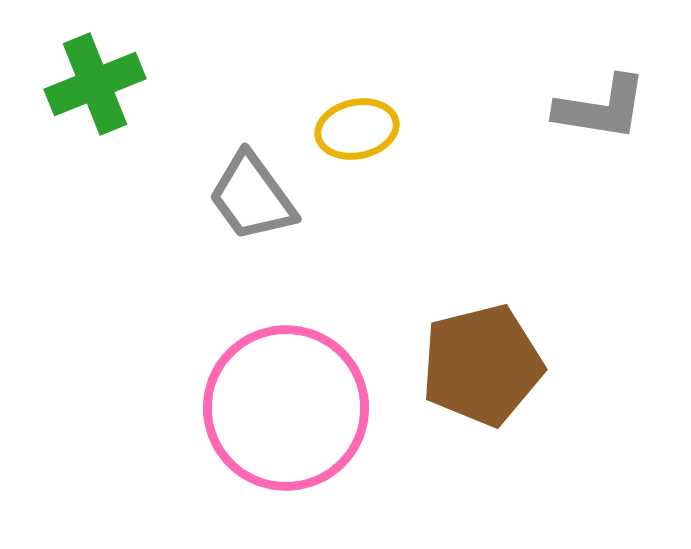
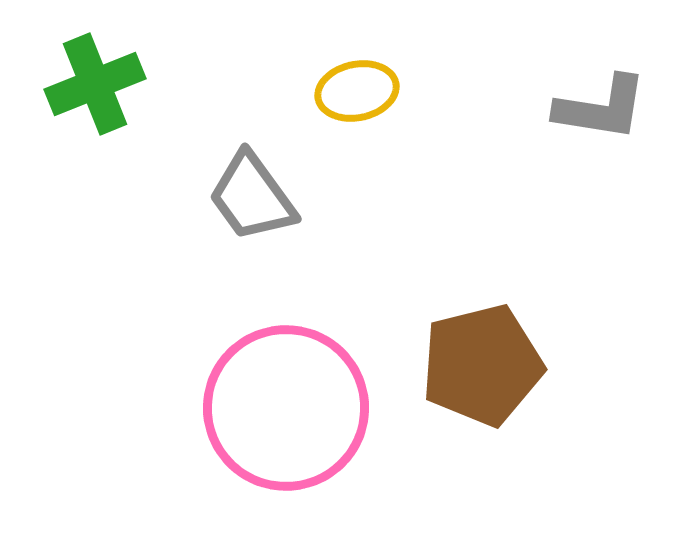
yellow ellipse: moved 38 px up
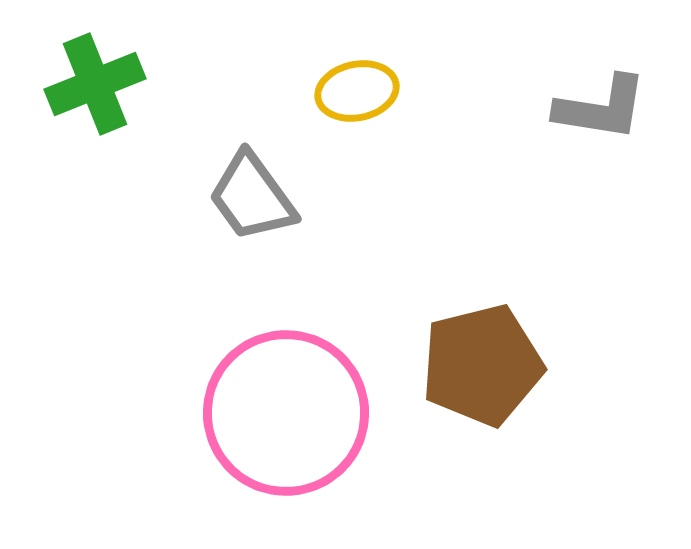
pink circle: moved 5 px down
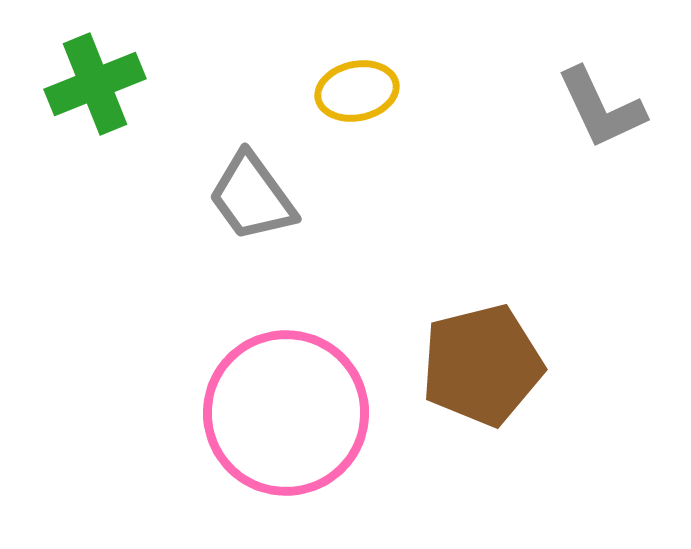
gray L-shape: rotated 56 degrees clockwise
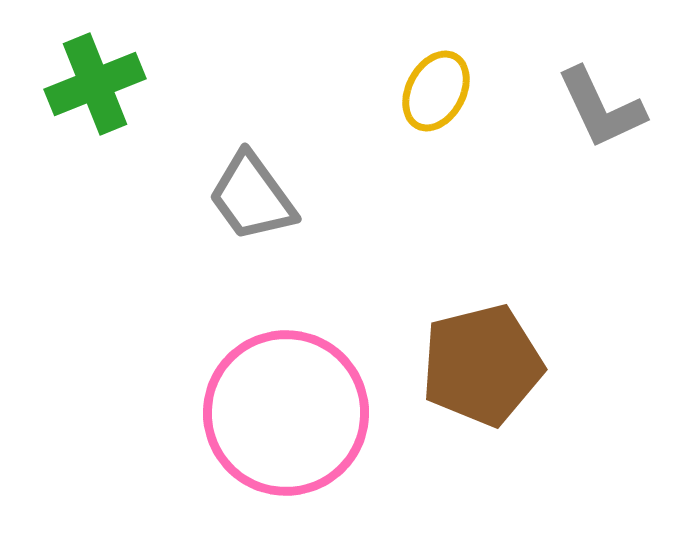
yellow ellipse: moved 79 px right; rotated 50 degrees counterclockwise
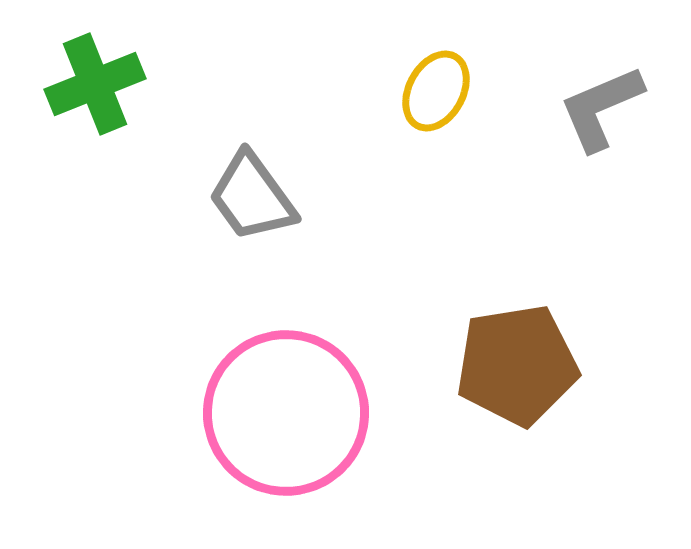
gray L-shape: rotated 92 degrees clockwise
brown pentagon: moved 35 px right; rotated 5 degrees clockwise
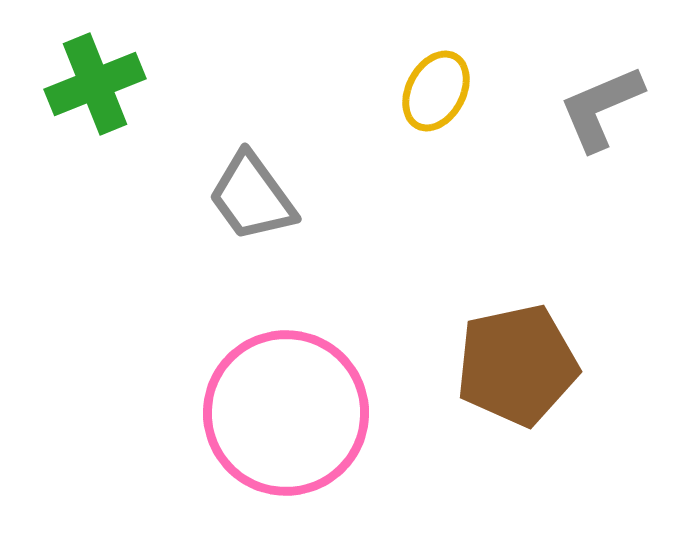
brown pentagon: rotated 3 degrees counterclockwise
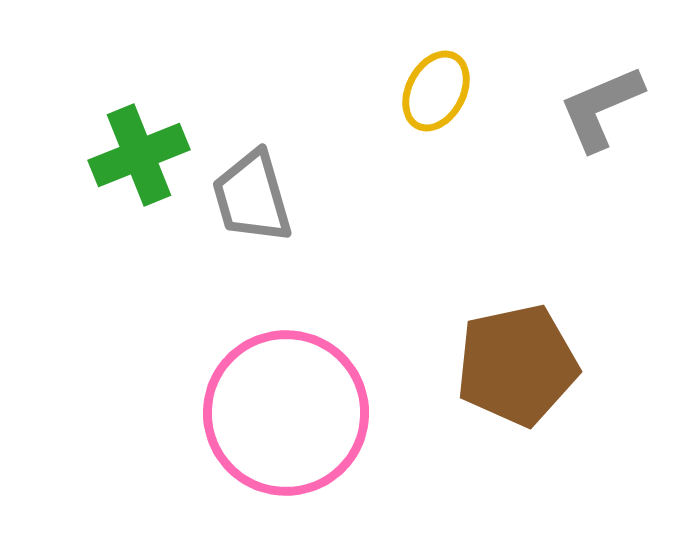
green cross: moved 44 px right, 71 px down
gray trapezoid: rotated 20 degrees clockwise
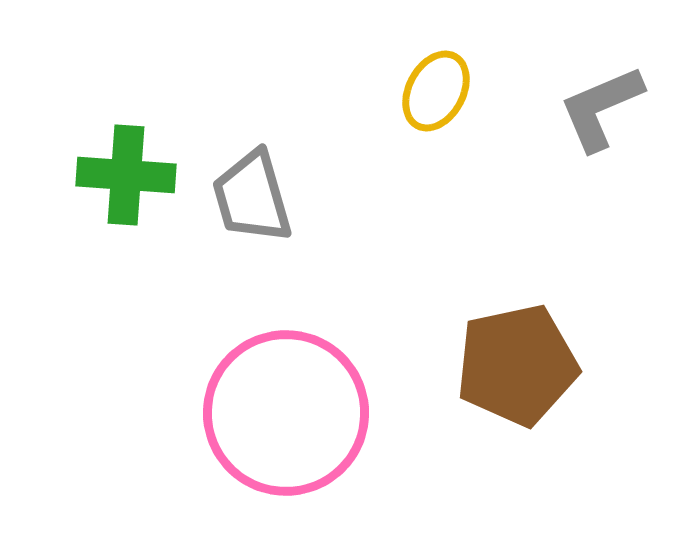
green cross: moved 13 px left, 20 px down; rotated 26 degrees clockwise
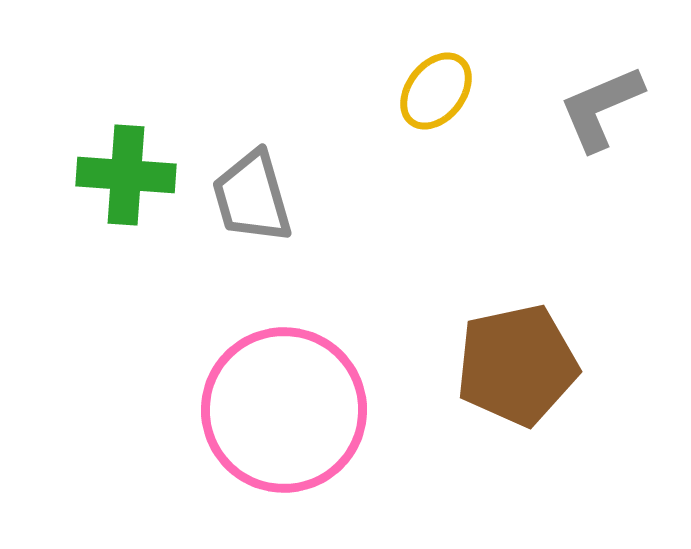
yellow ellipse: rotated 10 degrees clockwise
pink circle: moved 2 px left, 3 px up
